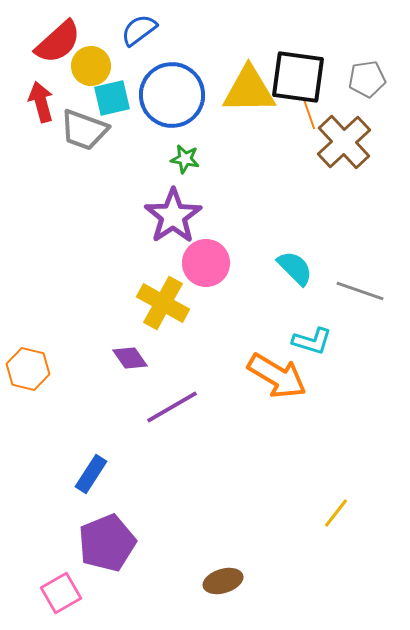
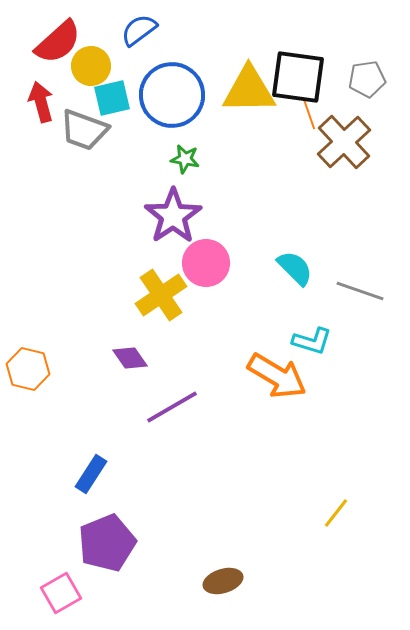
yellow cross: moved 2 px left, 8 px up; rotated 27 degrees clockwise
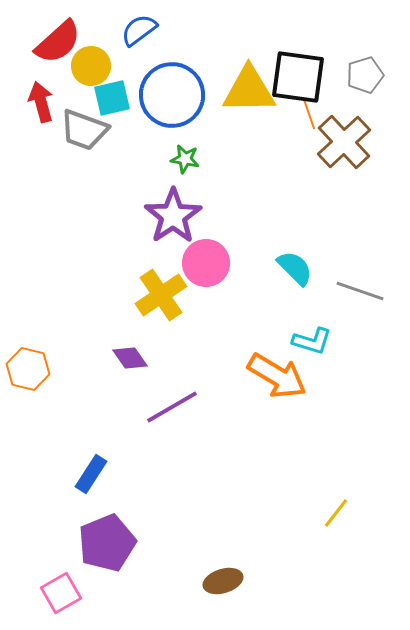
gray pentagon: moved 2 px left, 4 px up; rotated 9 degrees counterclockwise
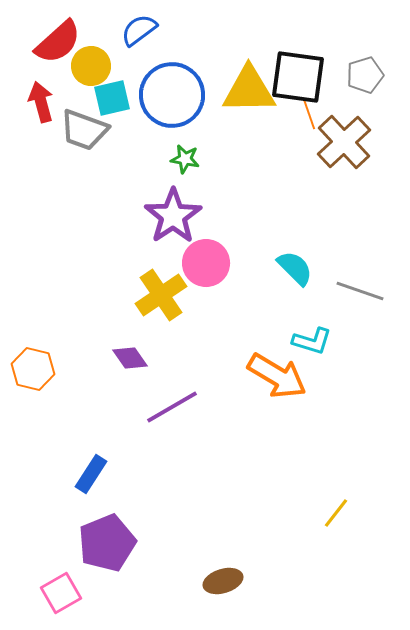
orange hexagon: moved 5 px right
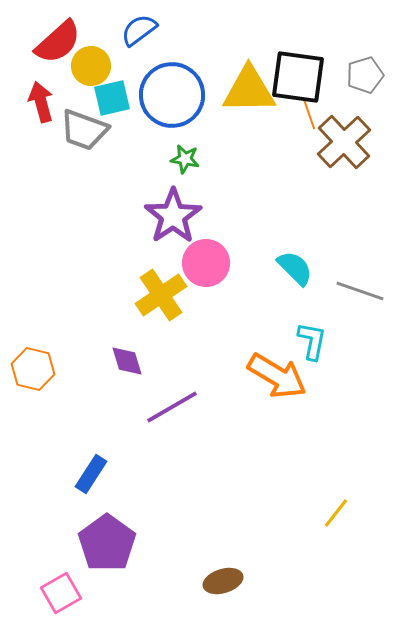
cyan L-shape: rotated 96 degrees counterclockwise
purple diamond: moved 3 px left, 3 px down; rotated 18 degrees clockwise
purple pentagon: rotated 14 degrees counterclockwise
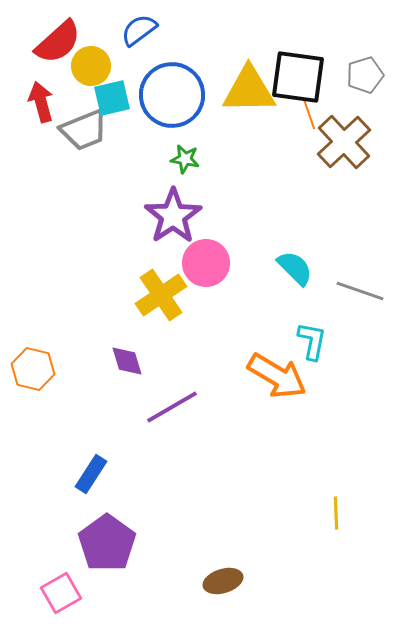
gray trapezoid: rotated 42 degrees counterclockwise
yellow line: rotated 40 degrees counterclockwise
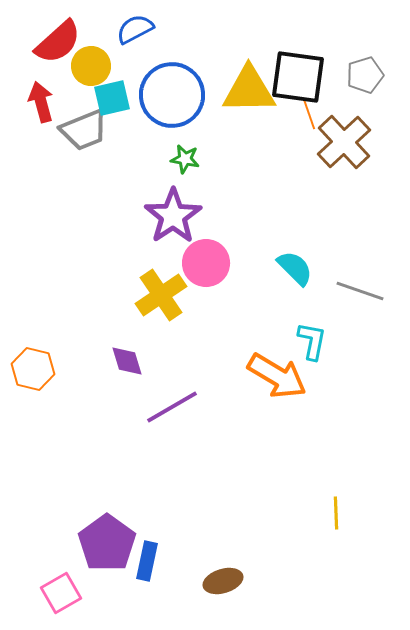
blue semicircle: moved 4 px left, 1 px up; rotated 9 degrees clockwise
blue rectangle: moved 56 px right, 87 px down; rotated 21 degrees counterclockwise
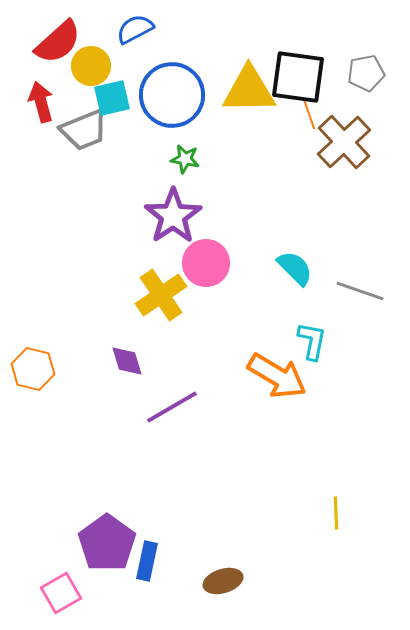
gray pentagon: moved 1 px right, 2 px up; rotated 6 degrees clockwise
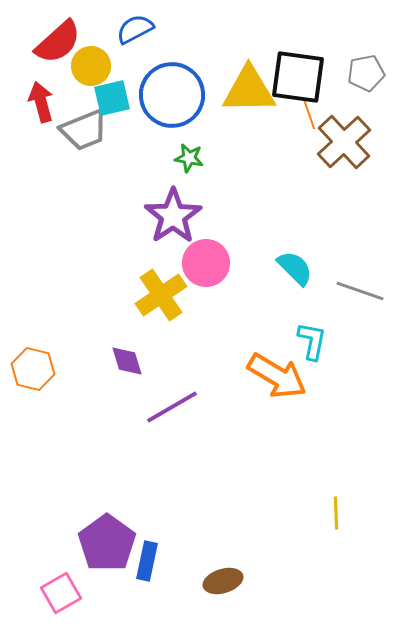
green star: moved 4 px right, 1 px up
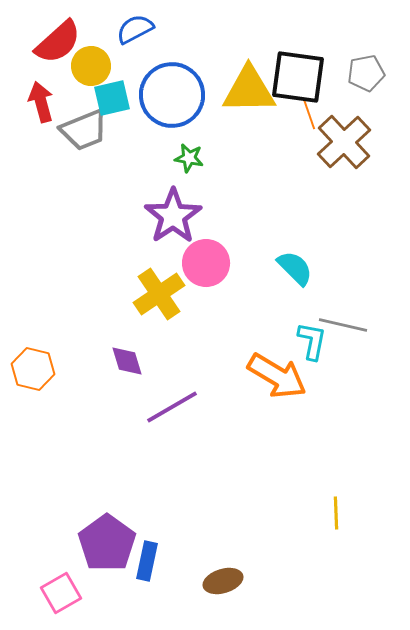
gray line: moved 17 px left, 34 px down; rotated 6 degrees counterclockwise
yellow cross: moved 2 px left, 1 px up
